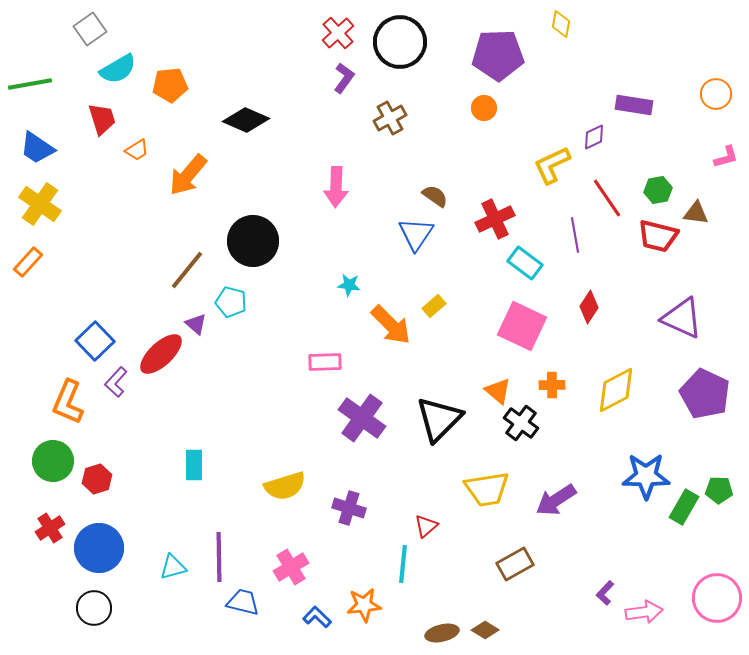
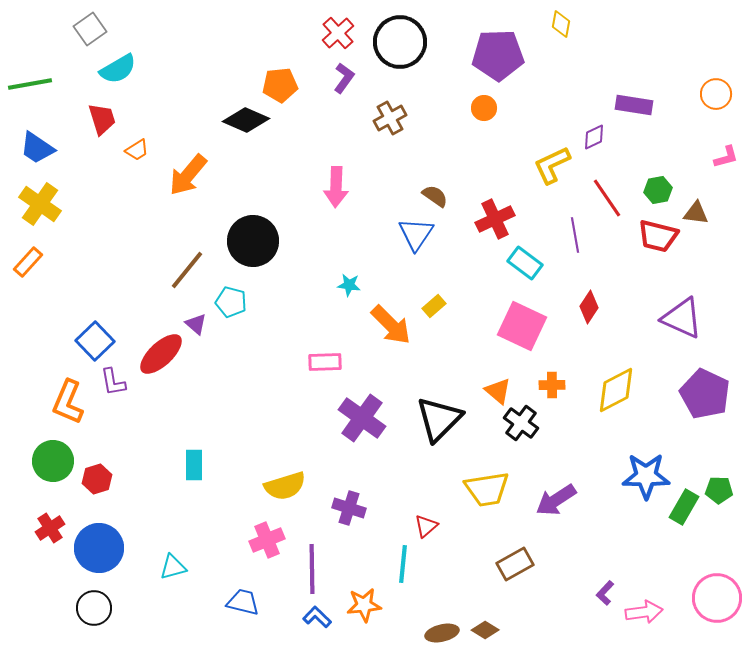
orange pentagon at (170, 85): moved 110 px right
purple L-shape at (116, 382): moved 3 px left; rotated 52 degrees counterclockwise
purple line at (219, 557): moved 93 px right, 12 px down
pink cross at (291, 567): moved 24 px left, 27 px up; rotated 8 degrees clockwise
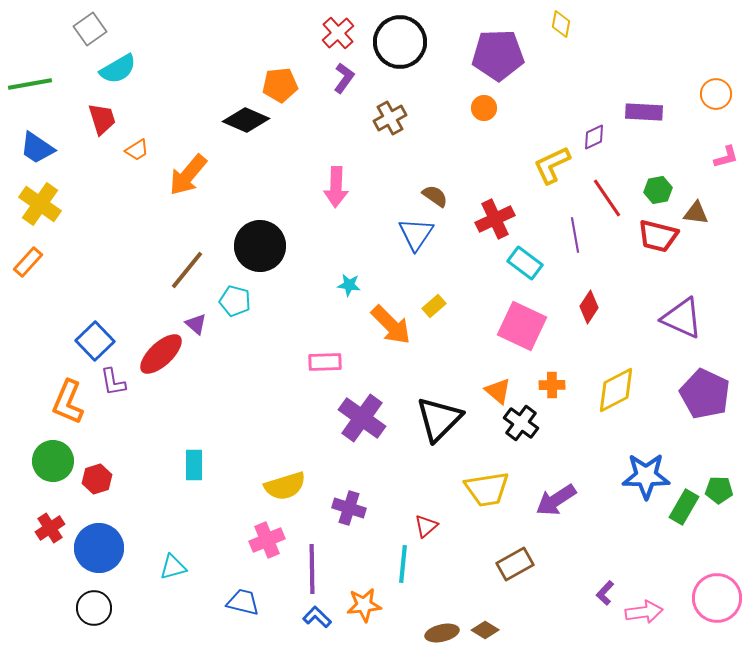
purple rectangle at (634, 105): moved 10 px right, 7 px down; rotated 6 degrees counterclockwise
black circle at (253, 241): moved 7 px right, 5 px down
cyan pentagon at (231, 302): moved 4 px right, 1 px up
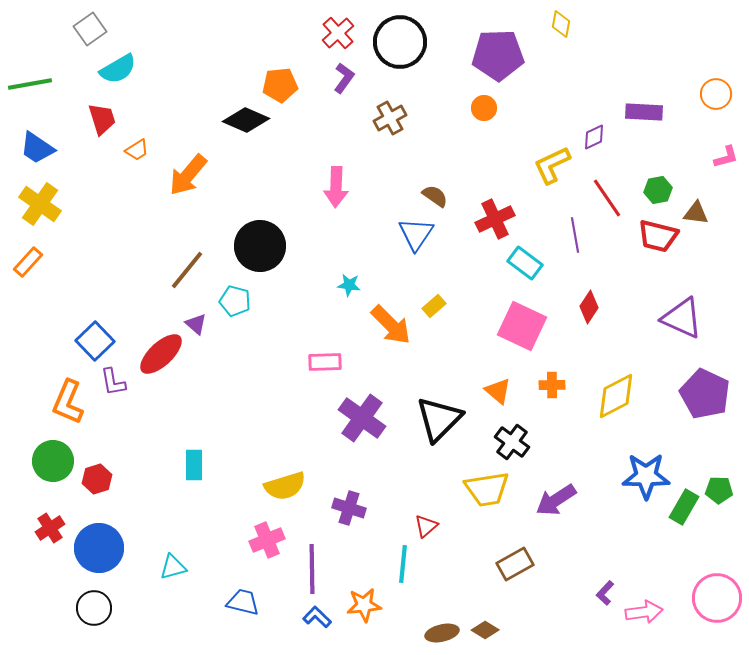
yellow diamond at (616, 390): moved 6 px down
black cross at (521, 423): moved 9 px left, 19 px down
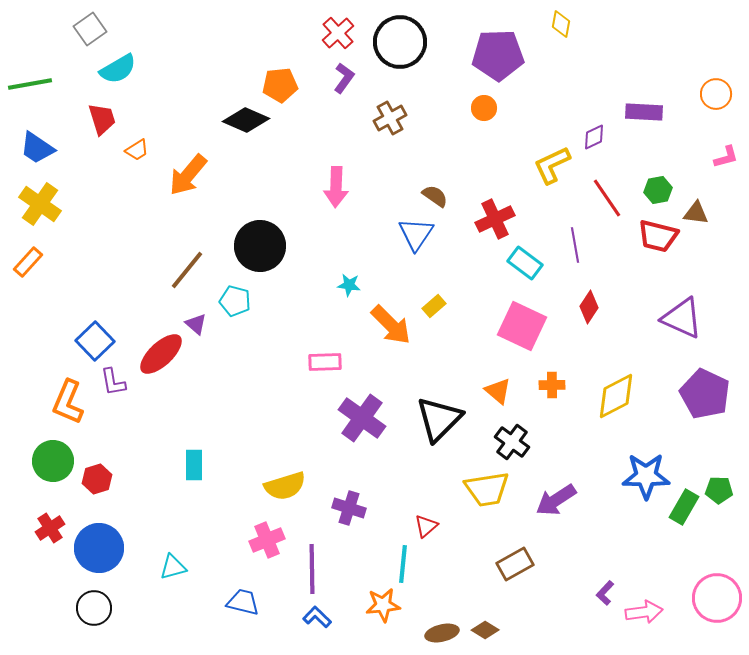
purple line at (575, 235): moved 10 px down
orange star at (364, 605): moved 19 px right
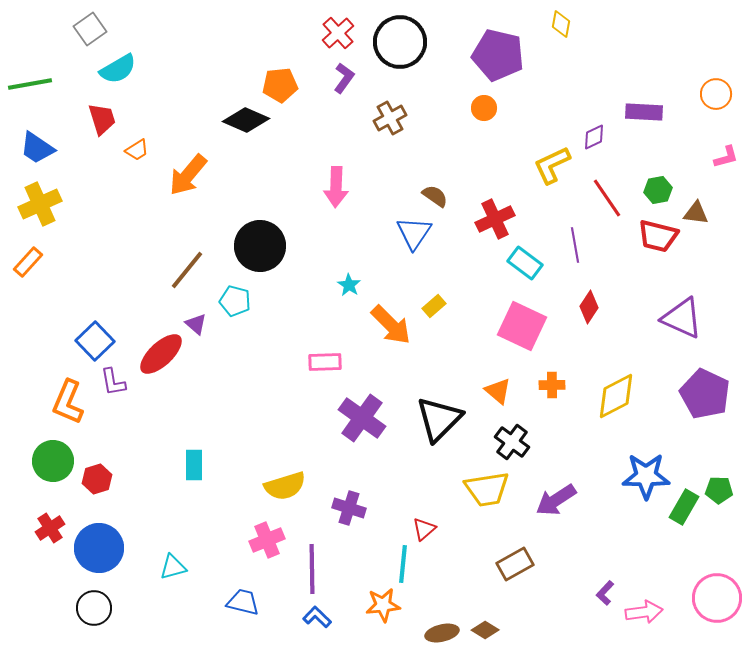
purple pentagon at (498, 55): rotated 15 degrees clockwise
yellow cross at (40, 204): rotated 30 degrees clockwise
blue triangle at (416, 234): moved 2 px left, 1 px up
cyan star at (349, 285): rotated 25 degrees clockwise
red triangle at (426, 526): moved 2 px left, 3 px down
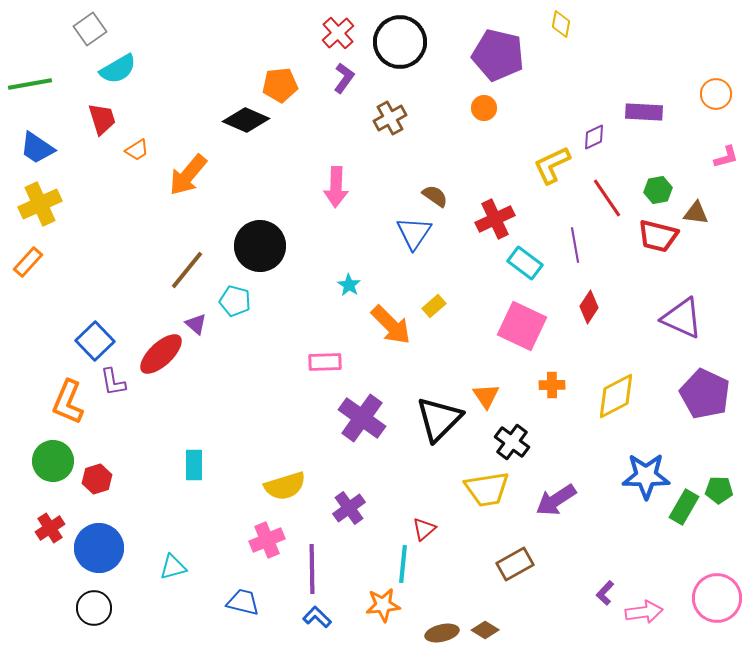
orange triangle at (498, 391): moved 12 px left, 5 px down; rotated 16 degrees clockwise
purple cross at (349, 508): rotated 36 degrees clockwise
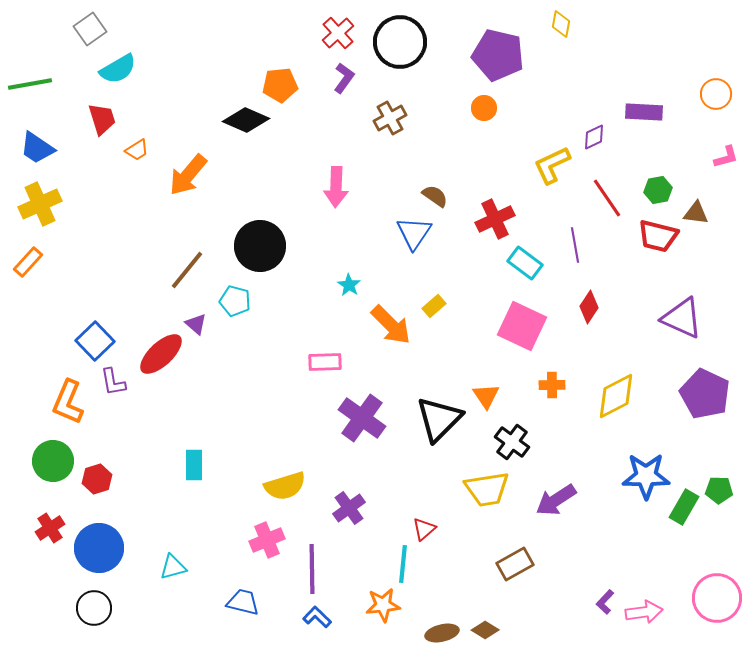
purple L-shape at (605, 593): moved 9 px down
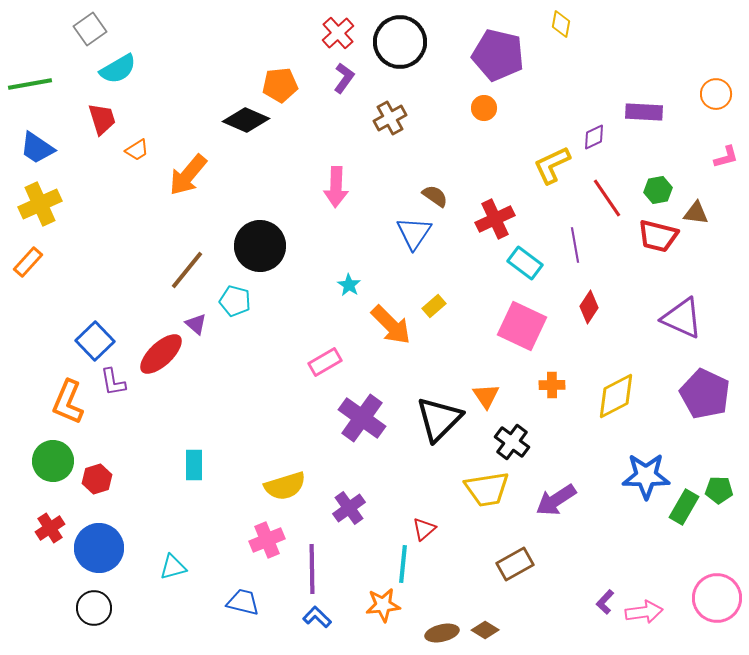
pink rectangle at (325, 362): rotated 28 degrees counterclockwise
